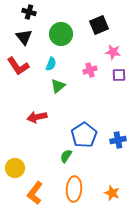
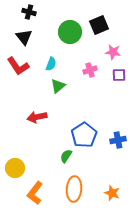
green circle: moved 9 px right, 2 px up
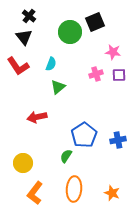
black cross: moved 4 px down; rotated 24 degrees clockwise
black square: moved 4 px left, 3 px up
pink cross: moved 6 px right, 4 px down
green triangle: moved 1 px down
yellow circle: moved 8 px right, 5 px up
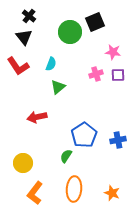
purple square: moved 1 px left
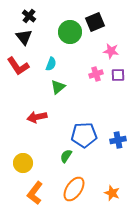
pink star: moved 2 px left, 1 px up
blue pentagon: rotated 30 degrees clockwise
orange ellipse: rotated 30 degrees clockwise
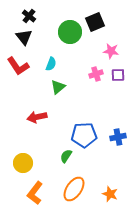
blue cross: moved 3 px up
orange star: moved 2 px left, 1 px down
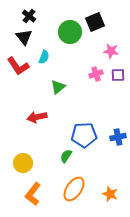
cyan semicircle: moved 7 px left, 7 px up
orange L-shape: moved 2 px left, 1 px down
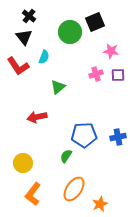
orange star: moved 10 px left, 10 px down; rotated 28 degrees clockwise
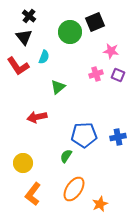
purple square: rotated 24 degrees clockwise
